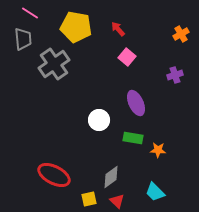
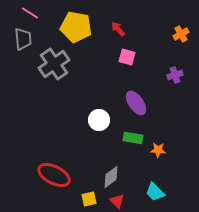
pink square: rotated 24 degrees counterclockwise
purple ellipse: rotated 10 degrees counterclockwise
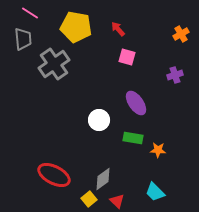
gray diamond: moved 8 px left, 2 px down
yellow square: rotated 28 degrees counterclockwise
